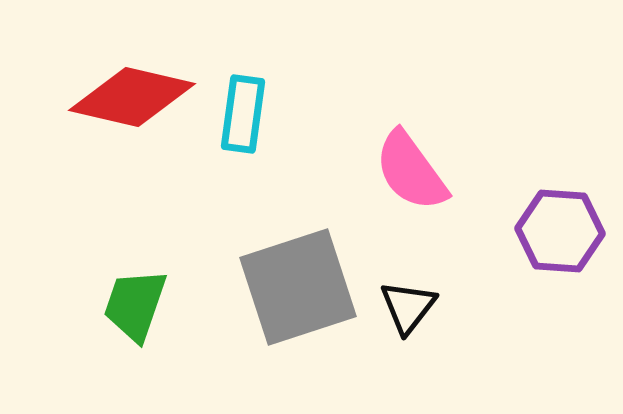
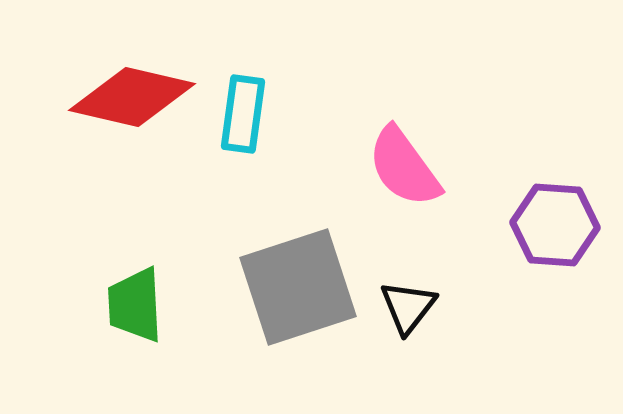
pink semicircle: moved 7 px left, 4 px up
purple hexagon: moved 5 px left, 6 px up
green trapezoid: rotated 22 degrees counterclockwise
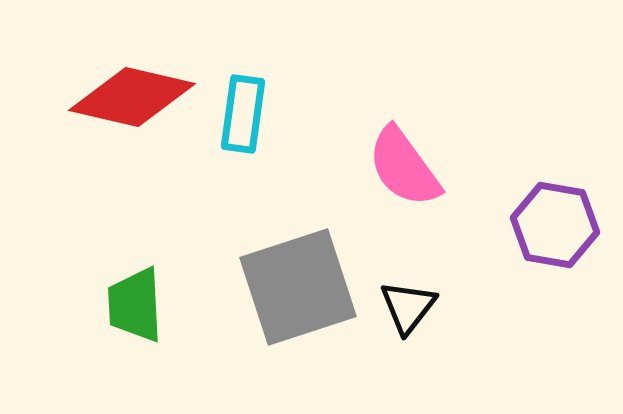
purple hexagon: rotated 6 degrees clockwise
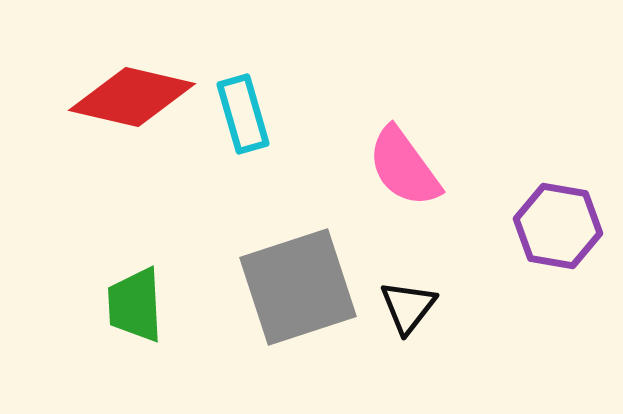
cyan rectangle: rotated 24 degrees counterclockwise
purple hexagon: moved 3 px right, 1 px down
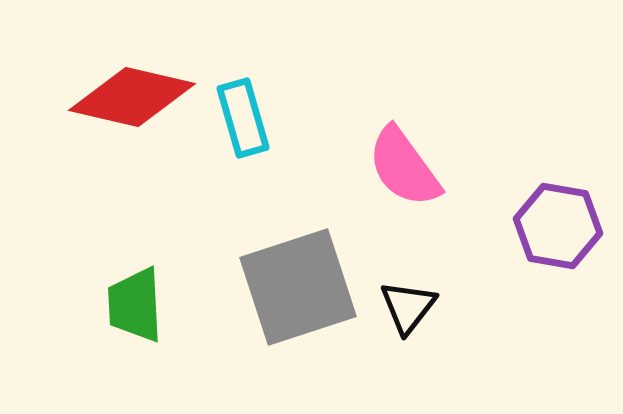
cyan rectangle: moved 4 px down
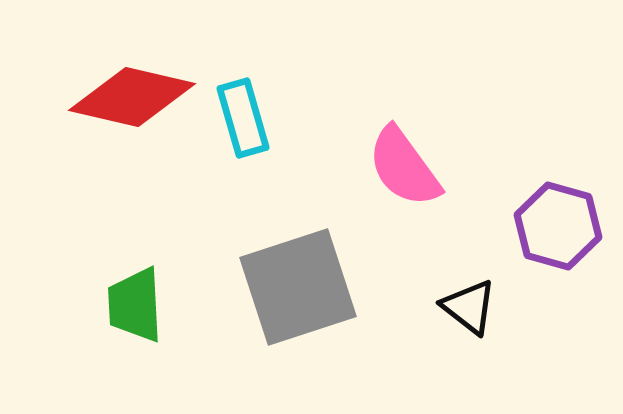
purple hexagon: rotated 6 degrees clockwise
black triangle: moved 61 px right; rotated 30 degrees counterclockwise
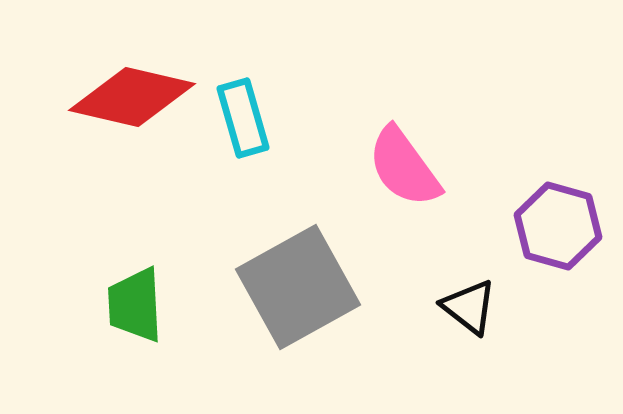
gray square: rotated 11 degrees counterclockwise
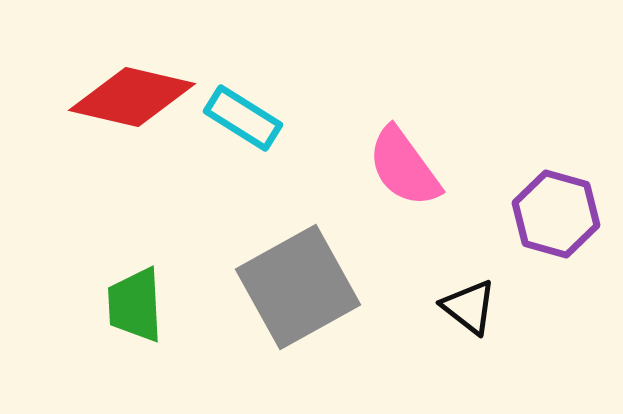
cyan rectangle: rotated 42 degrees counterclockwise
purple hexagon: moved 2 px left, 12 px up
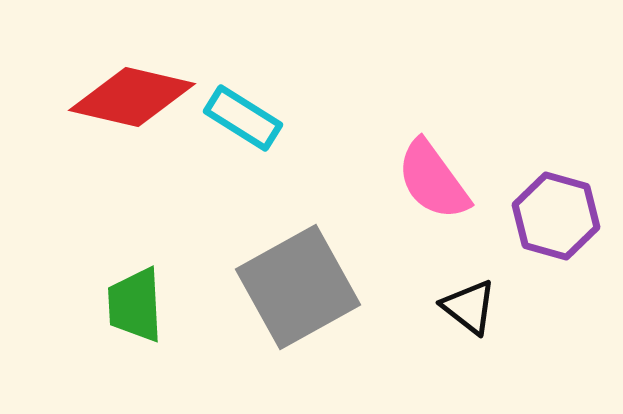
pink semicircle: moved 29 px right, 13 px down
purple hexagon: moved 2 px down
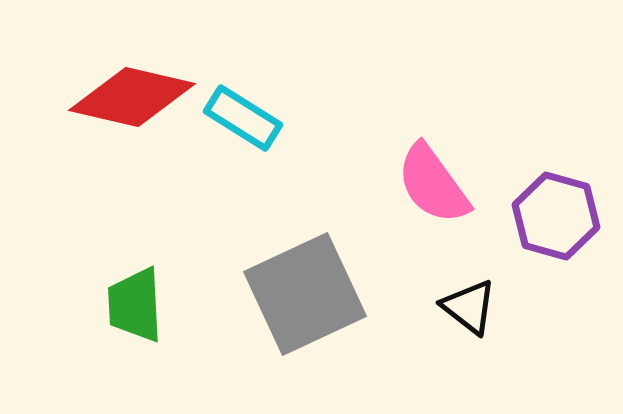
pink semicircle: moved 4 px down
gray square: moved 7 px right, 7 px down; rotated 4 degrees clockwise
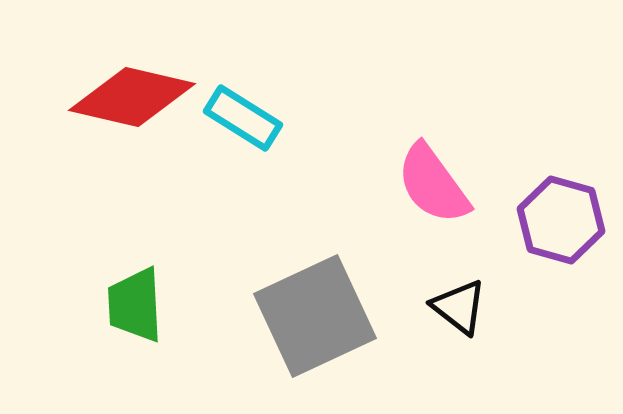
purple hexagon: moved 5 px right, 4 px down
gray square: moved 10 px right, 22 px down
black triangle: moved 10 px left
